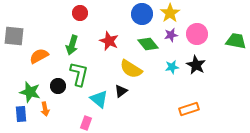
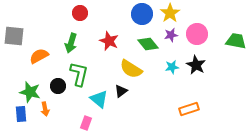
green arrow: moved 1 px left, 2 px up
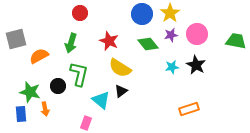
gray square: moved 2 px right, 3 px down; rotated 20 degrees counterclockwise
yellow semicircle: moved 11 px left, 1 px up
cyan triangle: moved 2 px right, 1 px down
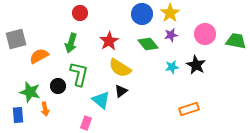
pink circle: moved 8 px right
red star: rotated 18 degrees clockwise
blue rectangle: moved 3 px left, 1 px down
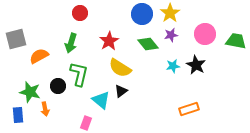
cyan star: moved 1 px right, 1 px up
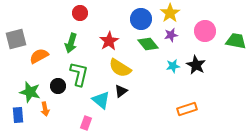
blue circle: moved 1 px left, 5 px down
pink circle: moved 3 px up
orange rectangle: moved 2 px left
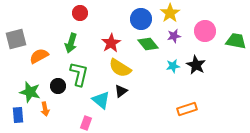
purple star: moved 3 px right, 1 px down
red star: moved 2 px right, 2 px down
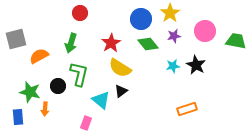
orange arrow: rotated 16 degrees clockwise
blue rectangle: moved 2 px down
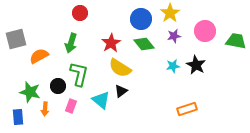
green diamond: moved 4 px left
pink rectangle: moved 15 px left, 17 px up
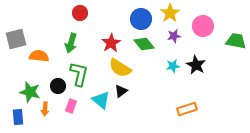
pink circle: moved 2 px left, 5 px up
orange semicircle: rotated 36 degrees clockwise
